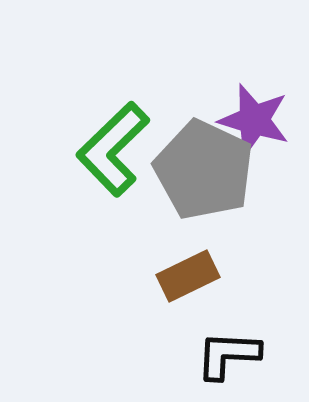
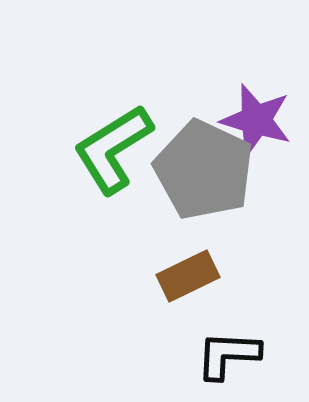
purple star: moved 2 px right
green L-shape: rotated 12 degrees clockwise
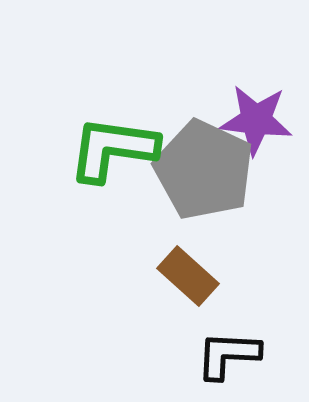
purple star: rotated 10 degrees counterclockwise
green L-shape: rotated 40 degrees clockwise
brown rectangle: rotated 68 degrees clockwise
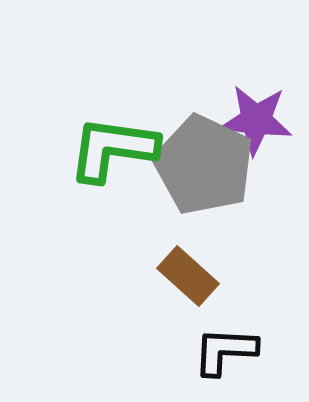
gray pentagon: moved 5 px up
black L-shape: moved 3 px left, 4 px up
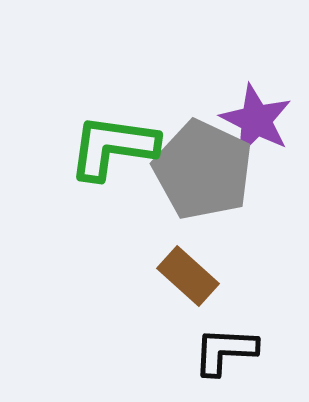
purple star: rotated 20 degrees clockwise
green L-shape: moved 2 px up
gray pentagon: moved 1 px left, 5 px down
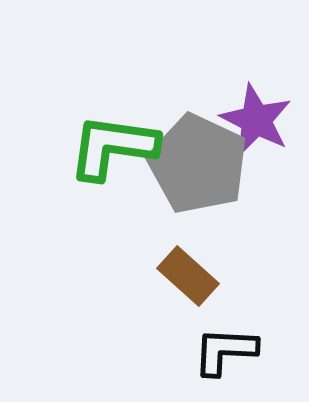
gray pentagon: moved 5 px left, 6 px up
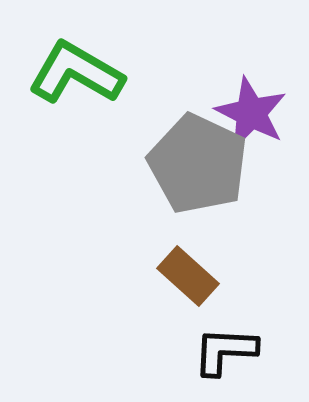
purple star: moved 5 px left, 7 px up
green L-shape: moved 37 px left, 74 px up; rotated 22 degrees clockwise
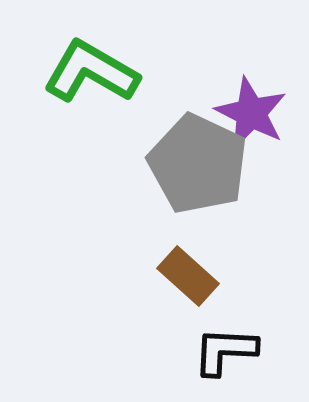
green L-shape: moved 15 px right, 1 px up
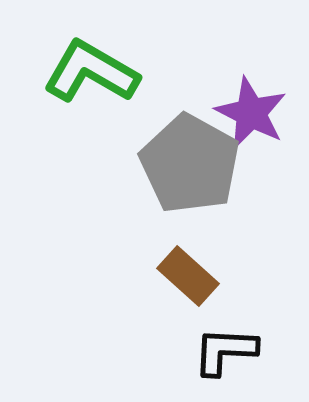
gray pentagon: moved 8 px left; rotated 4 degrees clockwise
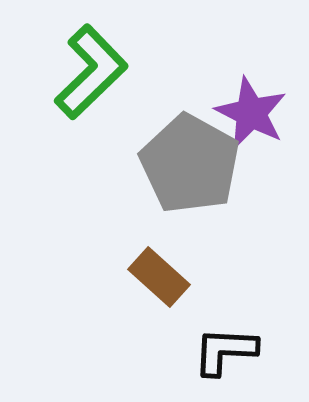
green L-shape: rotated 106 degrees clockwise
brown rectangle: moved 29 px left, 1 px down
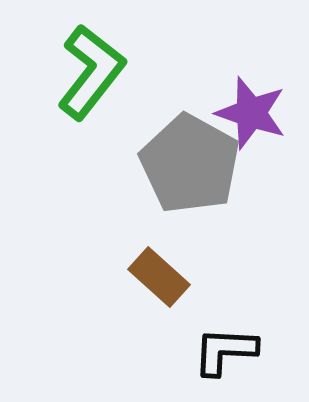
green L-shape: rotated 8 degrees counterclockwise
purple star: rotated 8 degrees counterclockwise
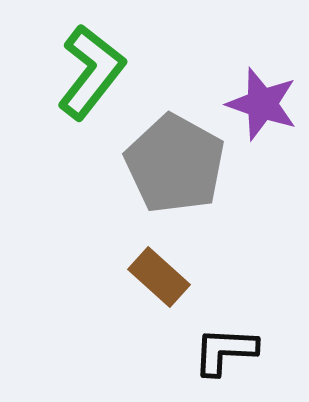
purple star: moved 11 px right, 9 px up
gray pentagon: moved 15 px left
